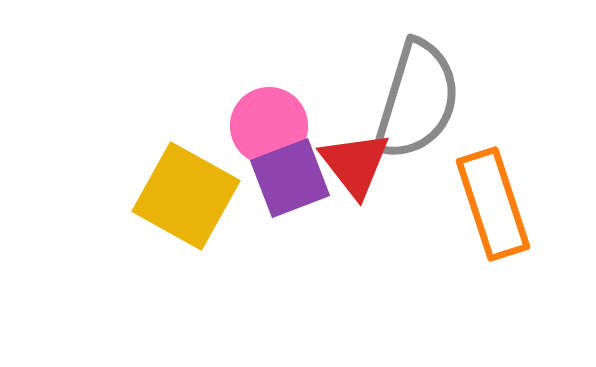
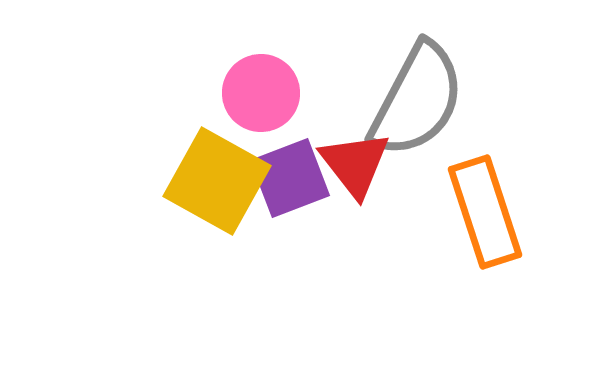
gray semicircle: rotated 11 degrees clockwise
pink circle: moved 8 px left, 33 px up
yellow square: moved 31 px right, 15 px up
orange rectangle: moved 8 px left, 8 px down
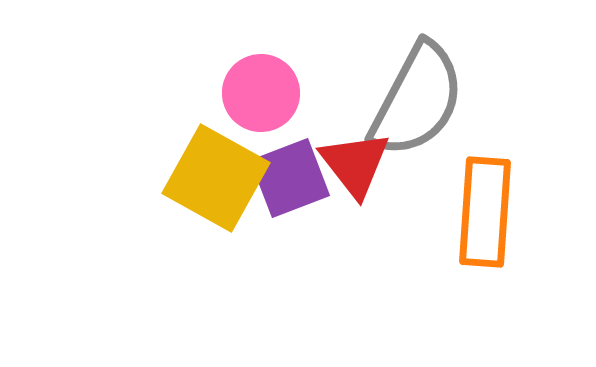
yellow square: moved 1 px left, 3 px up
orange rectangle: rotated 22 degrees clockwise
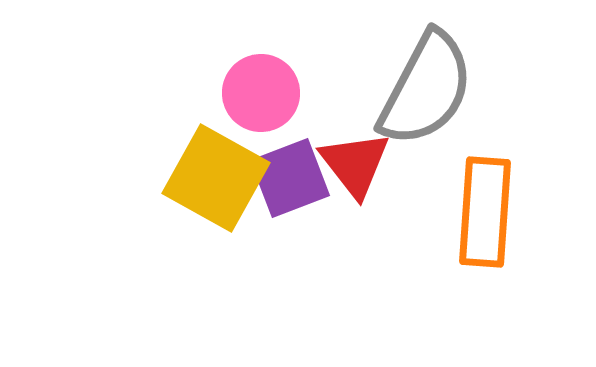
gray semicircle: moved 9 px right, 11 px up
